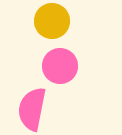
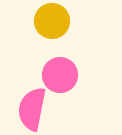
pink circle: moved 9 px down
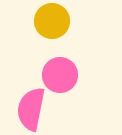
pink semicircle: moved 1 px left
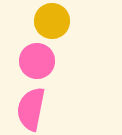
pink circle: moved 23 px left, 14 px up
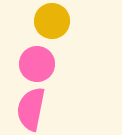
pink circle: moved 3 px down
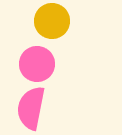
pink semicircle: moved 1 px up
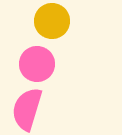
pink semicircle: moved 4 px left, 1 px down; rotated 6 degrees clockwise
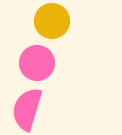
pink circle: moved 1 px up
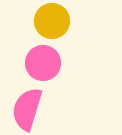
pink circle: moved 6 px right
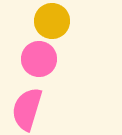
pink circle: moved 4 px left, 4 px up
